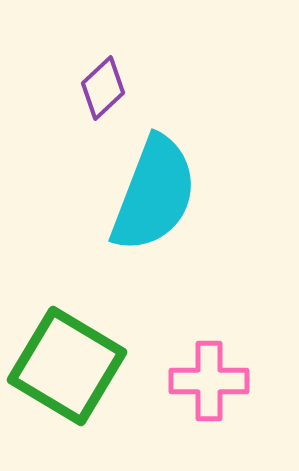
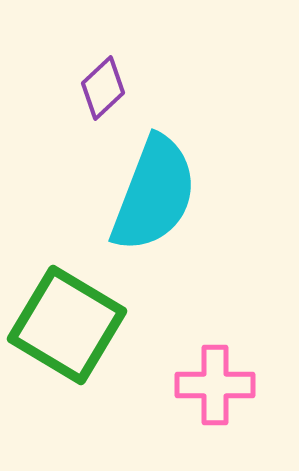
green square: moved 41 px up
pink cross: moved 6 px right, 4 px down
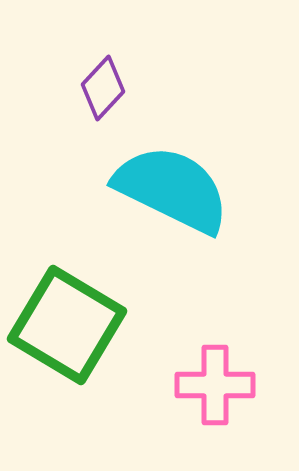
purple diamond: rotated 4 degrees counterclockwise
cyan semicircle: moved 18 px right, 5 px up; rotated 85 degrees counterclockwise
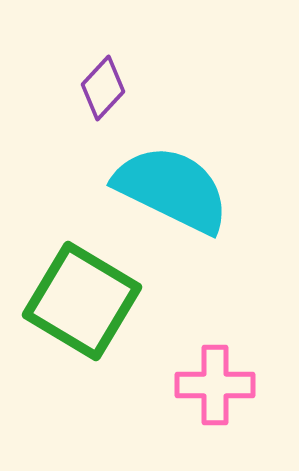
green square: moved 15 px right, 24 px up
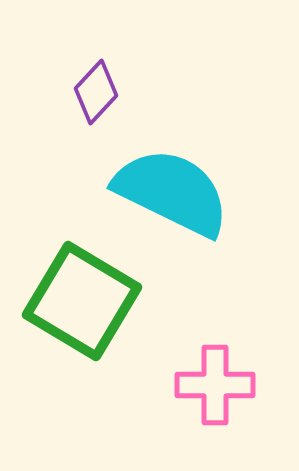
purple diamond: moved 7 px left, 4 px down
cyan semicircle: moved 3 px down
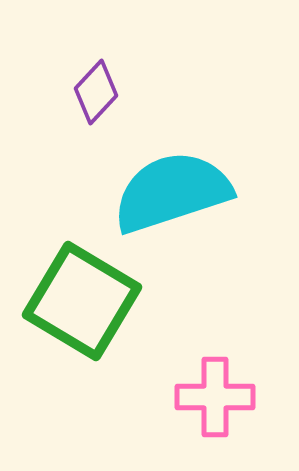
cyan semicircle: rotated 44 degrees counterclockwise
pink cross: moved 12 px down
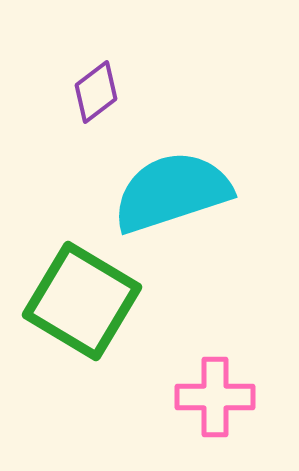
purple diamond: rotated 10 degrees clockwise
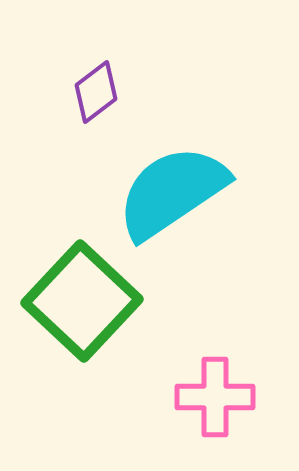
cyan semicircle: rotated 16 degrees counterclockwise
green square: rotated 12 degrees clockwise
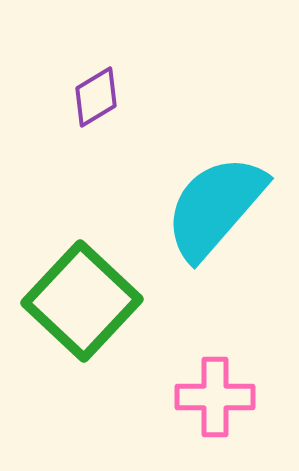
purple diamond: moved 5 px down; rotated 6 degrees clockwise
cyan semicircle: moved 43 px right, 15 px down; rotated 15 degrees counterclockwise
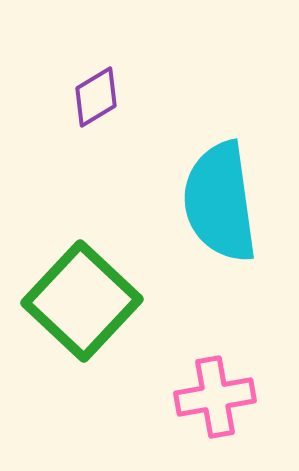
cyan semicircle: moved 5 px right, 5 px up; rotated 49 degrees counterclockwise
pink cross: rotated 10 degrees counterclockwise
